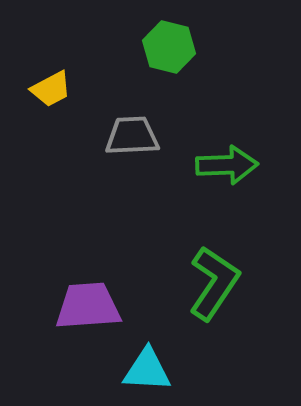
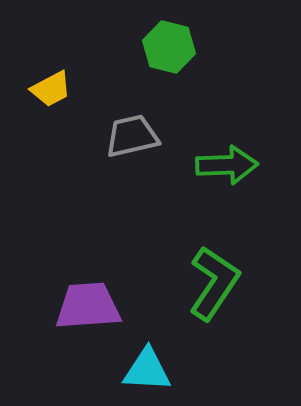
gray trapezoid: rotated 10 degrees counterclockwise
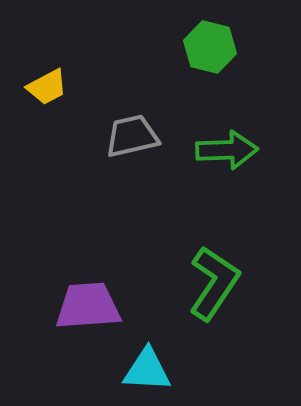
green hexagon: moved 41 px right
yellow trapezoid: moved 4 px left, 2 px up
green arrow: moved 15 px up
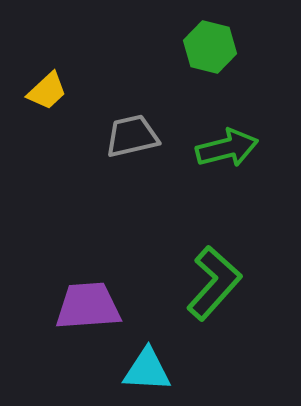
yellow trapezoid: moved 4 px down; rotated 15 degrees counterclockwise
green arrow: moved 2 px up; rotated 12 degrees counterclockwise
green L-shape: rotated 8 degrees clockwise
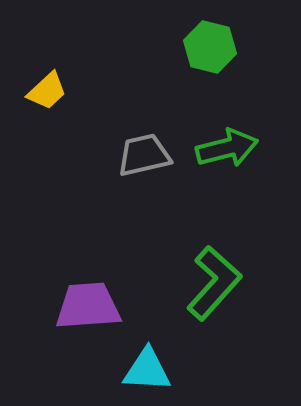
gray trapezoid: moved 12 px right, 19 px down
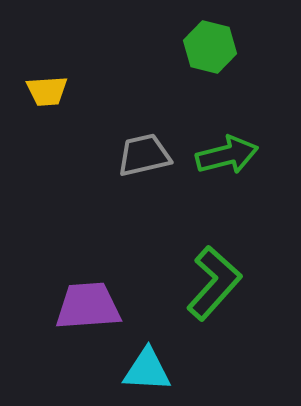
yellow trapezoid: rotated 39 degrees clockwise
green arrow: moved 7 px down
